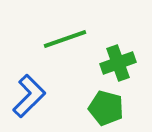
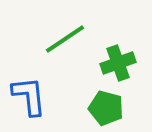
green line: rotated 15 degrees counterclockwise
blue L-shape: rotated 51 degrees counterclockwise
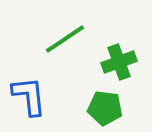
green cross: moved 1 px right, 1 px up
green pentagon: moved 1 px left; rotated 8 degrees counterclockwise
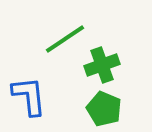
green cross: moved 17 px left, 3 px down
green pentagon: moved 1 px left, 1 px down; rotated 16 degrees clockwise
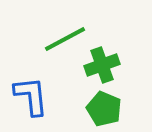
green line: rotated 6 degrees clockwise
blue L-shape: moved 2 px right
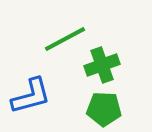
blue L-shape: rotated 81 degrees clockwise
green pentagon: rotated 20 degrees counterclockwise
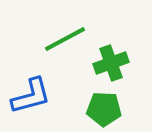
green cross: moved 9 px right, 2 px up
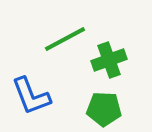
green cross: moved 2 px left, 3 px up
blue L-shape: rotated 84 degrees clockwise
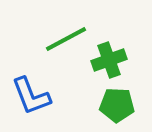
green line: moved 1 px right
green pentagon: moved 13 px right, 4 px up
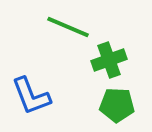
green line: moved 2 px right, 12 px up; rotated 51 degrees clockwise
